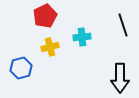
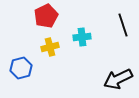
red pentagon: moved 1 px right
black arrow: moved 2 px left, 1 px down; rotated 64 degrees clockwise
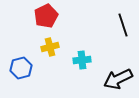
cyan cross: moved 23 px down
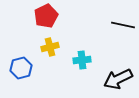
black line: rotated 60 degrees counterclockwise
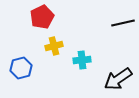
red pentagon: moved 4 px left, 1 px down
black line: moved 2 px up; rotated 25 degrees counterclockwise
yellow cross: moved 4 px right, 1 px up
black arrow: rotated 8 degrees counterclockwise
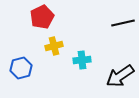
black arrow: moved 2 px right, 3 px up
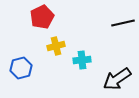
yellow cross: moved 2 px right
black arrow: moved 3 px left, 3 px down
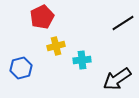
black line: rotated 20 degrees counterclockwise
